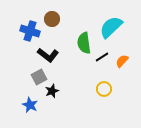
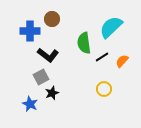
blue cross: rotated 18 degrees counterclockwise
gray square: moved 2 px right
black star: moved 2 px down
blue star: moved 1 px up
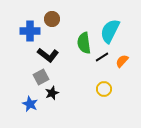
cyan semicircle: moved 1 px left, 4 px down; rotated 20 degrees counterclockwise
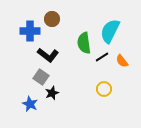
orange semicircle: rotated 80 degrees counterclockwise
gray square: rotated 28 degrees counterclockwise
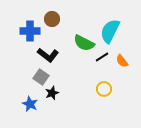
green semicircle: rotated 55 degrees counterclockwise
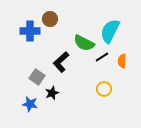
brown circle: moved 2 px left
black L-shape: moved 13 px right, 7 px down; rotated 100 degrees clockwise
orange semicircle: rotated 40 degrees clockwise
gray square: moved 4 px left
blue star: rotated 14 degrees counterclockwise
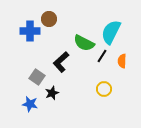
brown circle: moved 1 px left
cyan semicircle: moved 1 px right, 1 px down
black line: moved 1 px up; rotated 24 degrees counterclockwise
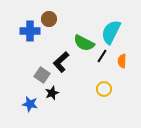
gray square: moved 5 px right, 2 px up
